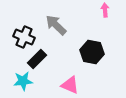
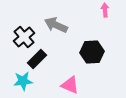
gray arrow: rotated 20 degrees counterclockwise
black cross: rotated 25 degrees clockwise
black hexagon: rotated 15 degrees counterclockwise
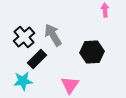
gray arrow: moved 3 px left, 10 px down; rotated 35 degrees clockwise
pink triangle: rotated 42 degrees clockwise
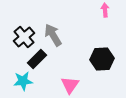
black hexagon: moved 10 px right, 7 px down
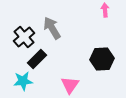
gray arrow: moved 1 px left, 7 px up
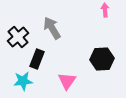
black cross: moved 6 px left
black rectangle: rotated 24 degrees counterclockwise
pink triangle: moved 3 px left, 4 px up
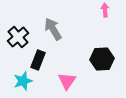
gray arrow: moved 1 px right, 1 px down
black rectangle: moved 1 px right, 1 px down
cyan star: rotated 12 degrees counterclockwise
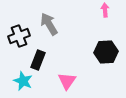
gray arrow: moved 4 px left, 5 px up
black cross: moved 1 px right, 1 px up; rotated 20 degrees clockwise
black hexagon: moved 4 px right, 7 px up
cyan star: rotated 30 degrees counterclockwise
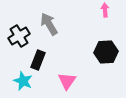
black cross: rotated 10 degrees counterclockwise
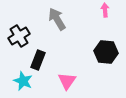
gray arrow: moved 8 px right, 5 px up
black hexagon: rotated 10 degrees clockwise
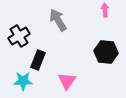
gray arrow: moved 1 px right, 1 px down
cyan star: rotated 24 degrees counterclockwise
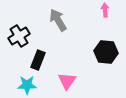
cyan star: moved 4 px right, 4 px down
